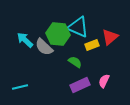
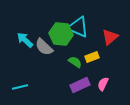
green hexagon: moved 3 px right
yellow rectangle: moved 12 px down
pink semicircle: moved 1 px left, 3 px down
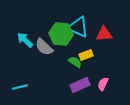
red triangle: moved 6 px left, 3 px up; rotated 36 degrees clockwise
yellow rectangle: moved 6 px left, 2 px up
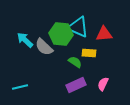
yellow rectangle: moved 3 px right, 2 px up; rotated 24 degrees clockwise
purple rectangle: moved 4 px left
